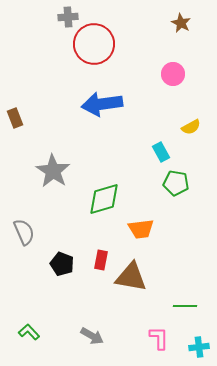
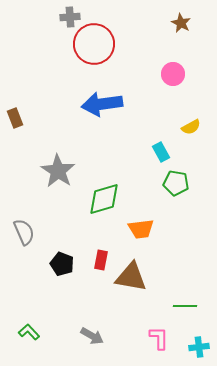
gray cross: moved 2 px right
gray star: moved 5 px right
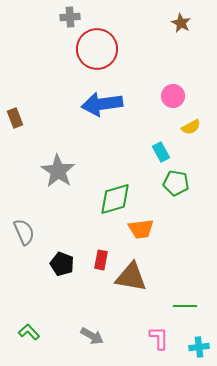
red circle: moved 3 px right, 5 px down
pink circle: moved 22 px down
green diamond: moved 11 px right
